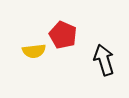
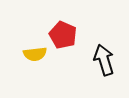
yellow semicircle: moved 1 px right, 3 px down
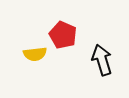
black arrow: moved 2 px left
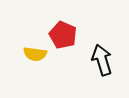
yellow semicircle: rotated 15 degrees clockwise
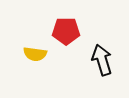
red pentagon: moved 3 px right, 4 px up; rotated 24 degrees counterclockwise
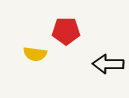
black arrow: moved 6 px right, 4 px down; rotated 72 degrees counterclockwise
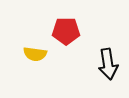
black arrow: rotated 100 degrees counterclockwise
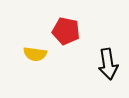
red pentagon: rotated 12 degrees clockwise
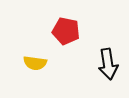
yellow semicircle: moved 9 px down
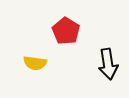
red pentagon: rotated 20 degrees clockwise
